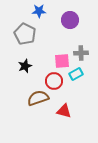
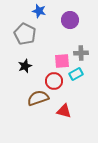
blue star: rotated 16 degrees clockwise
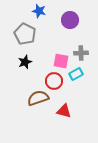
pink square: moved 1 px left; rotated 14 degrees clockwise
black star: moved 4 px up
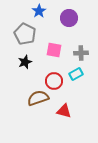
blue star: rotated 24 degrees clockwise
purple circle: moved 1 px left, 2 px up
pink square: moved 7 px left, 11 px up
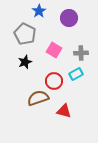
pink square: rotated 21 degrees clockwise
